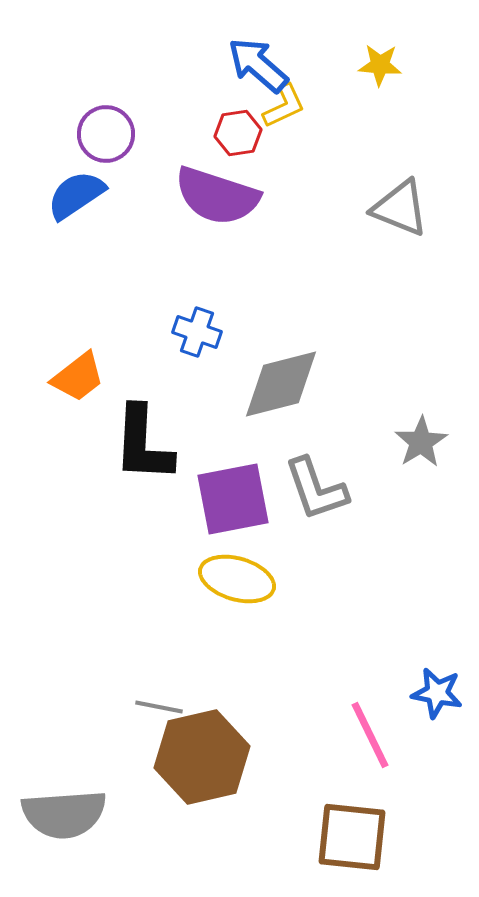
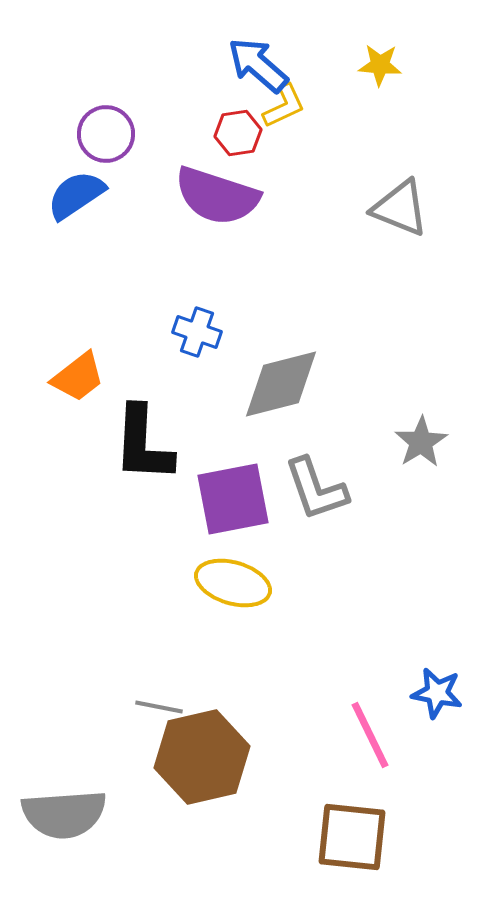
yellow ellipse: moved 4 px left, 4 px down
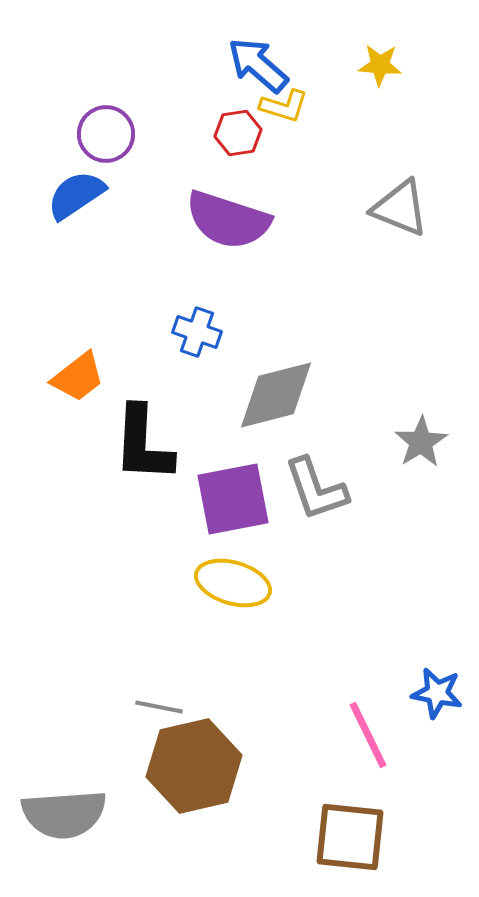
yellow L-shape: rotated 42 degrees clockwise
purple semicircle: moved 11 px right, 24 px down
gray diamond: moved 5 px left, 11 px down
pink line: moved 2 px left
brown hexagon: moved 8 px left, 9 px down
brown square: moved 2 px left
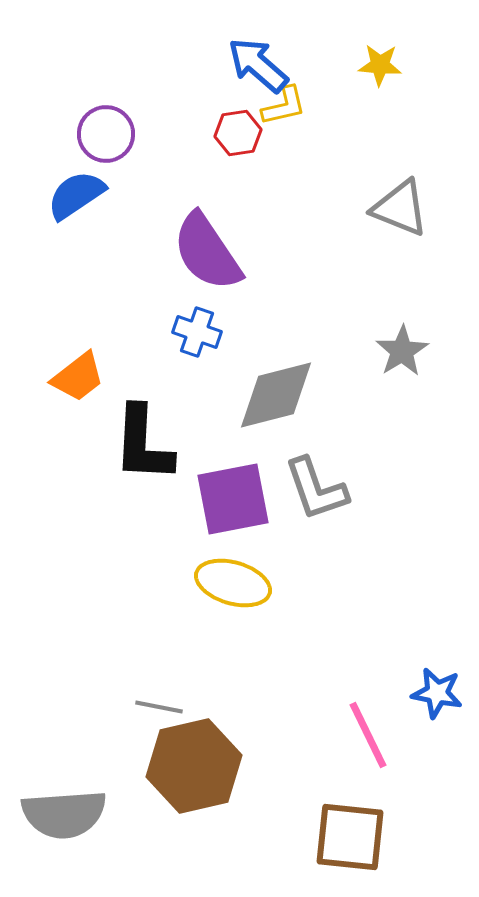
yellow L-shape: rotated 30 degrees counterclockwise
purple semicircle: moved 21 px left, 32 px down; rotated 38 degrees clockwise
gray star: moved 19 px left, 91 px up
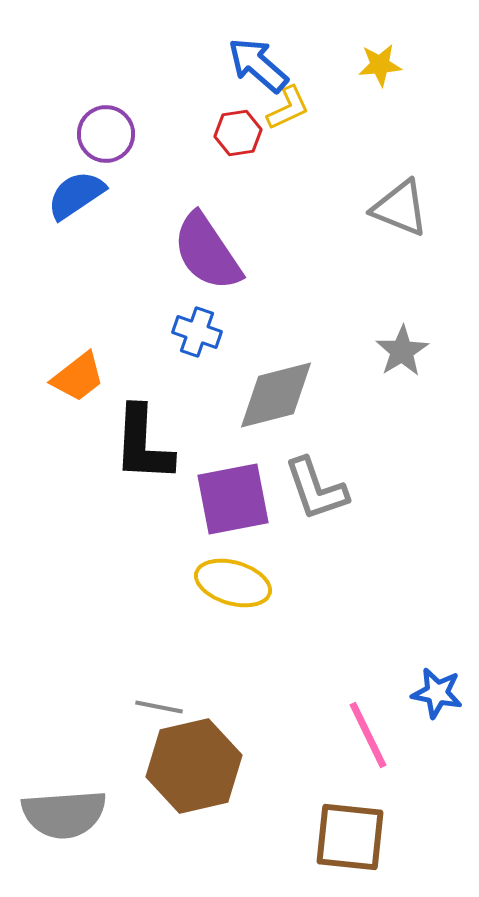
yellow star: rotated 9 degrees counterclockwise
yellow L-shape: moved 4 px right, 2 px down; rotated 12 degrees counterclockwise
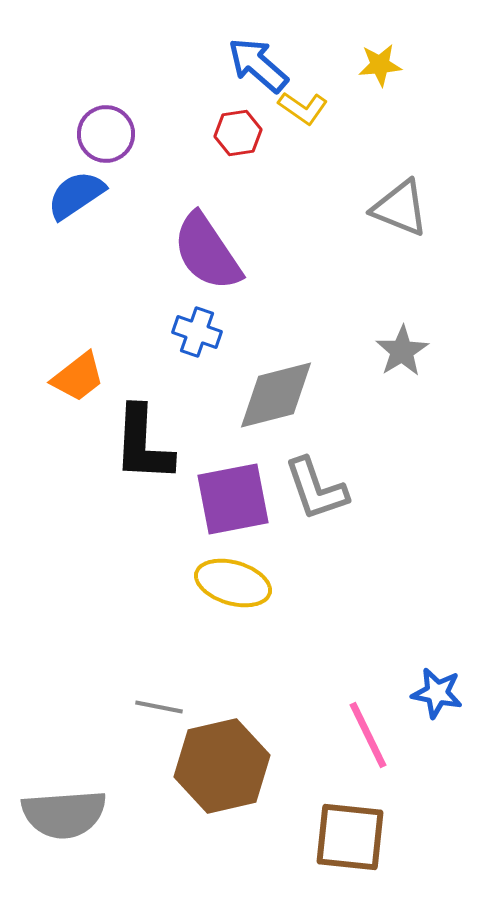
yellow L-shape: moved 15 px right; rotated 60 degrees clockwise
brown hexagon: moved 28 px right
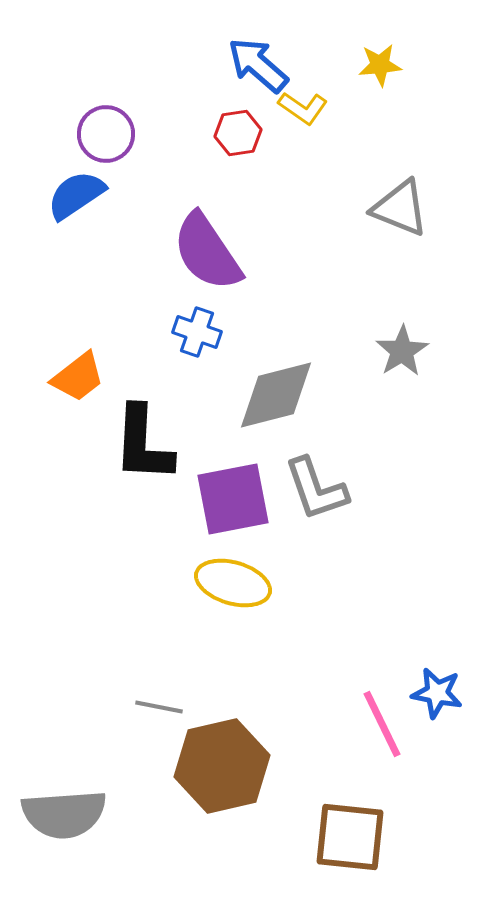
pink line: moved 14 px right, 11 px up
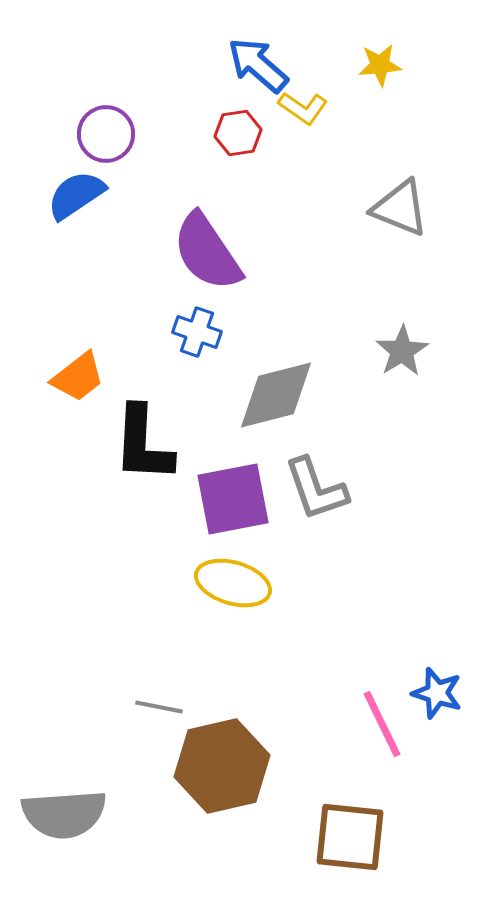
blue star: rotated 6 degrees clockwise
